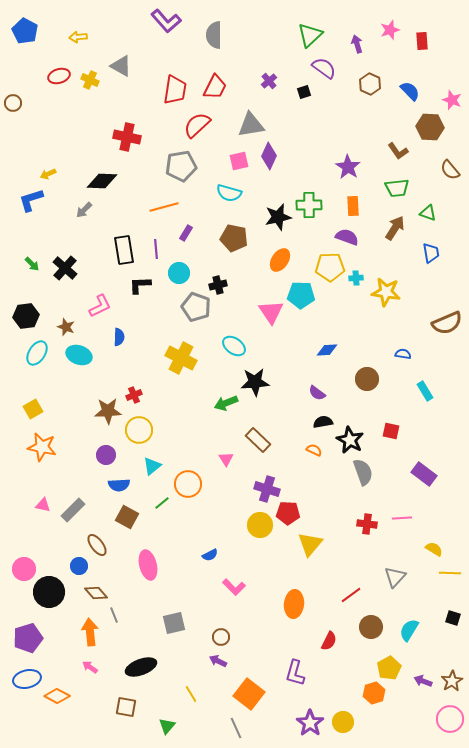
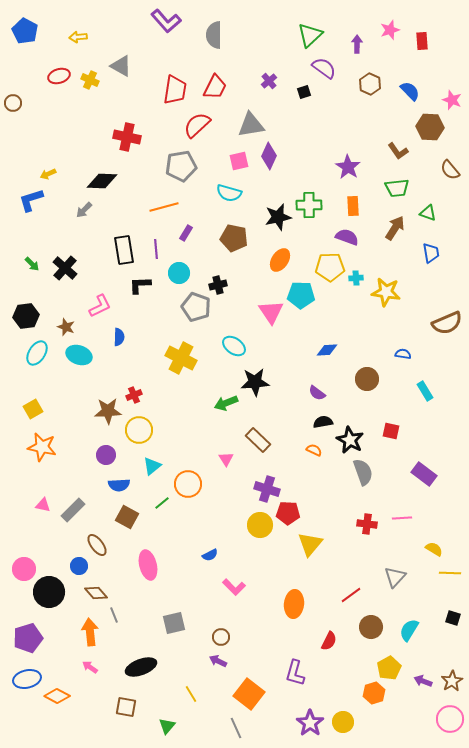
purple arrow at (357, 44): rotated 18 degrees clockwise
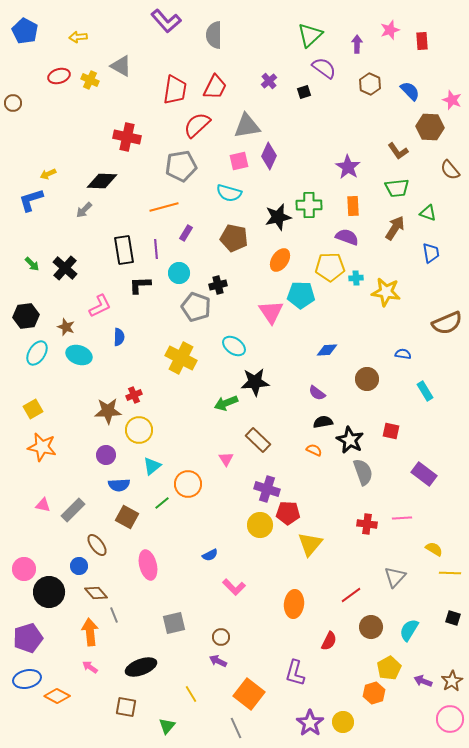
gray triangle at (251, 125): moved 4 px left, 1 px down
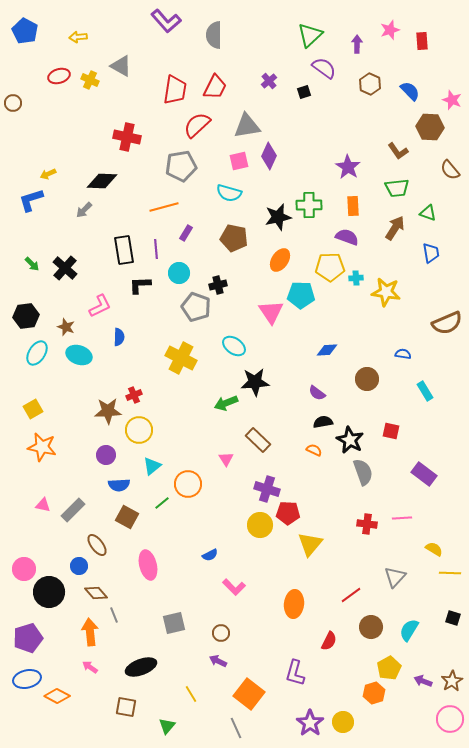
brown circle at (221, 637): moved 4 px up
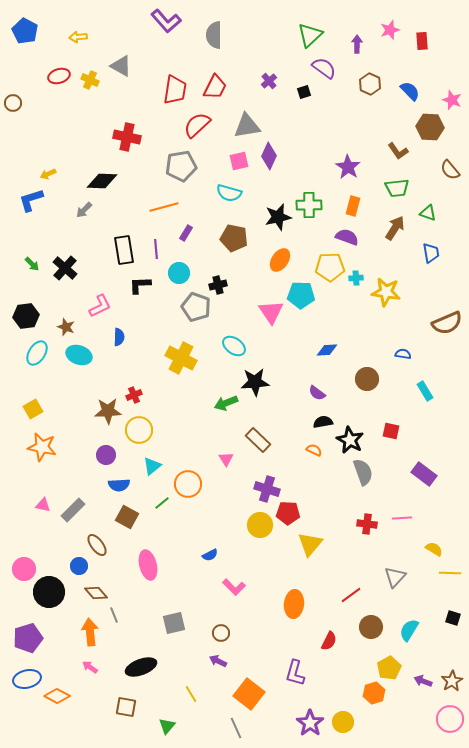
orange rectangle at (353, 206): rotated 18 degrees clockwise
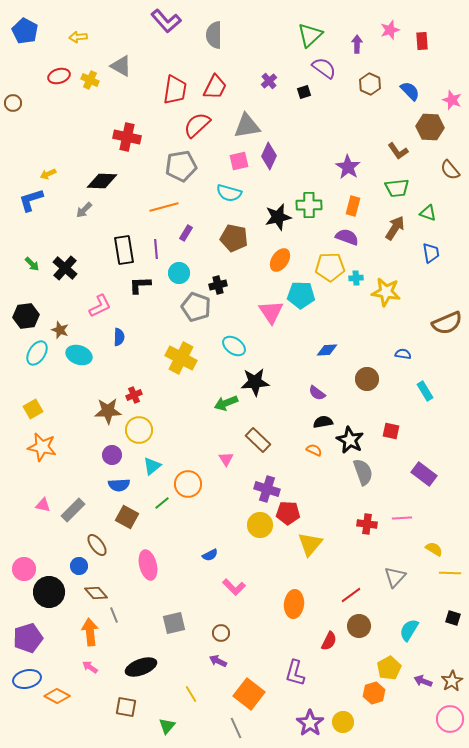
brown star at (66, 327): moved 6 px left, 3 px down
purple circle at (106, 455): moved 6 px right
brown circle at (371, 627): moved 12 px left, 1 px up
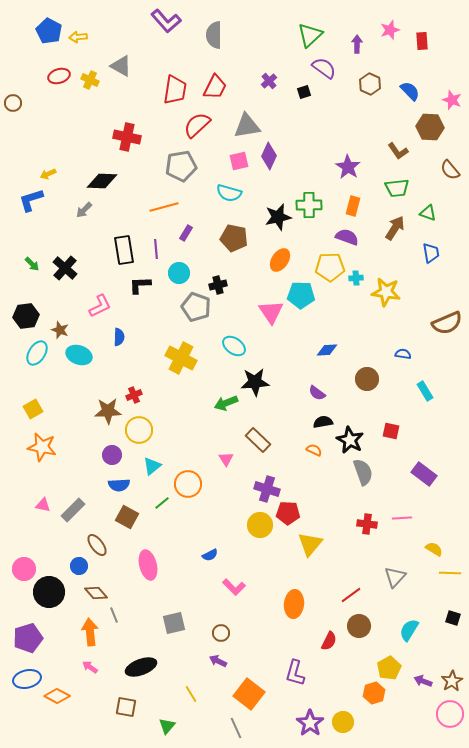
blue pentagon at (25, 31): moved 24 px right
pink circle at (450, 719): moved 5 px up
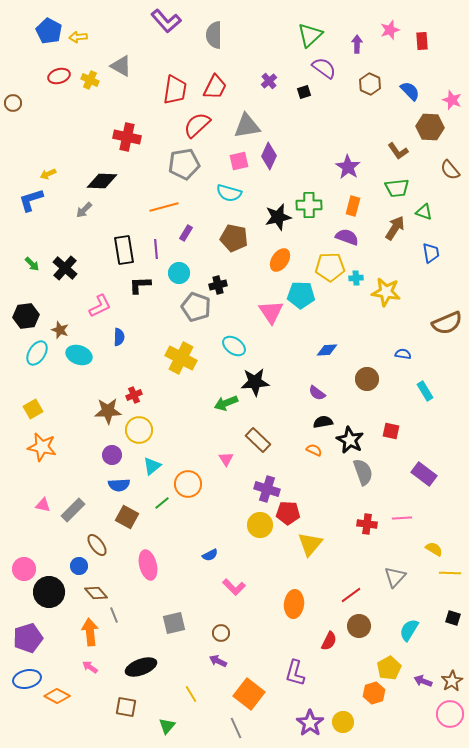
gray pentagon at (181, 166): moved 3 px right, 2 px up
green triangle at (428, 213): moved 4 px left, 1 px up
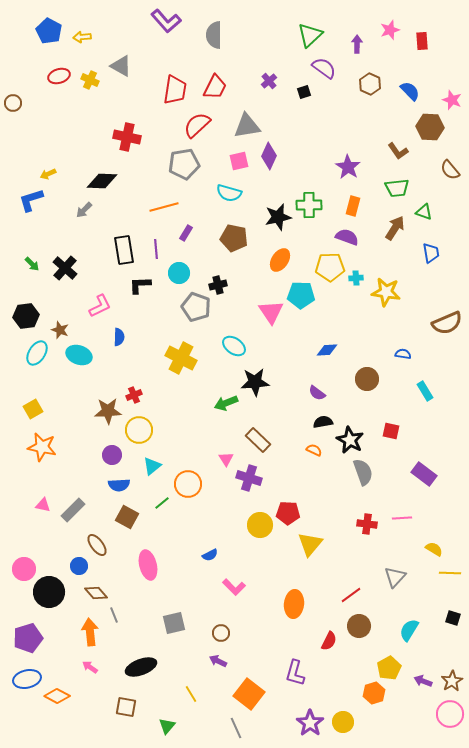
yellow arrow at (78, 37): moved 4 px right
purple cross at (267, 489): moved 18 px left, 11 px up
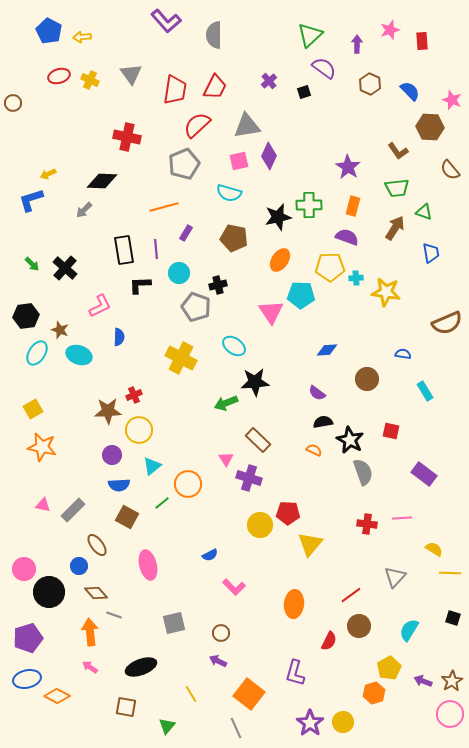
gray triangle at (121, 66): moved 10 px right, 8 px down; rotated 25 degrees clockwise
gray pentagon at (184, 164): rotated 12 degrees counterclockwise
gray line at (114, 615): rotated 49 degrees counterclockwise
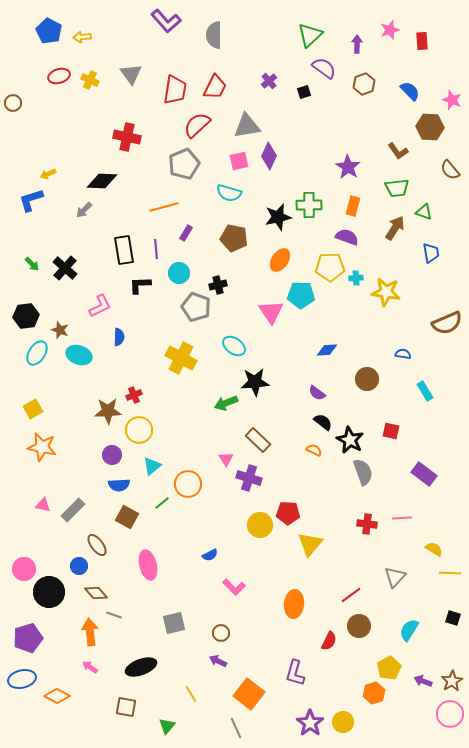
brown hexagon at (370, 84): moved 6 px left; rotated 15 degrees clockwise
black semicircle at (323, 422): rotated 48 degrees clockwise
blue ellipse at (27, 679): moved 5 px left
